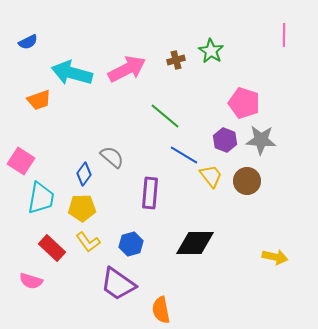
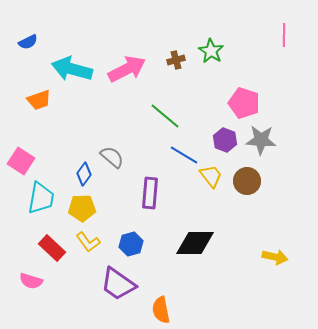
cyan arrow: moved 4 px up
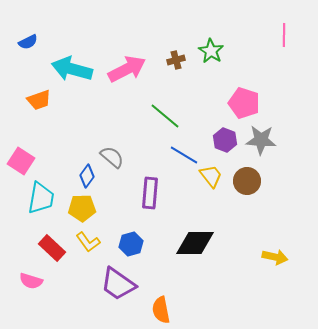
blue diamond: moved 3 px right, 2 px down
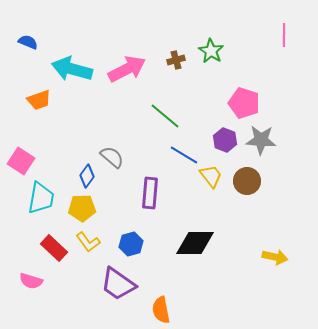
blue semicircle: rotated 132 degrees counterclockwise
red rectangle: moved 2 px right
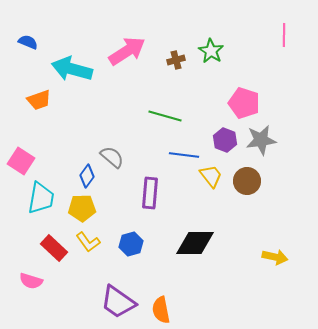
pink arrow: moved 18 px up; rotated 6 degrees counterclockwise
green line: rotated 24 degrees counterclockwise
gray star: rotated 12 degrees counterclockwise
blue line: rotated 24 degrees counterclockwise
purple trapezoid: moved 18 px down
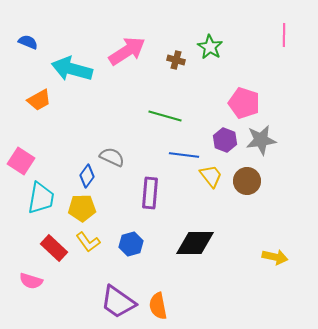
green star: moved 1 px left, 4 px up
brown cross: rotated 30 degrees clockwise
orange trapezoid: rotated 10 degrees counterclockwise
gray semicircle: rotated 15 degrees counterclockwise
orange semicircle: moved 3 px left, 4 px up
